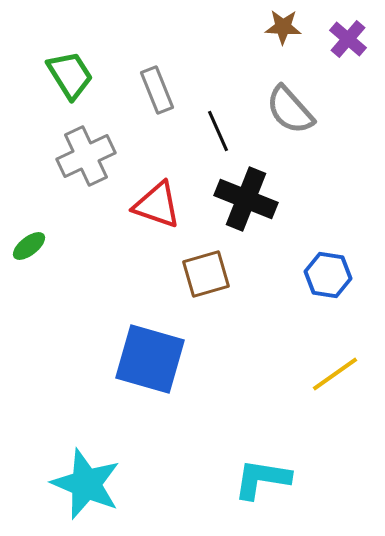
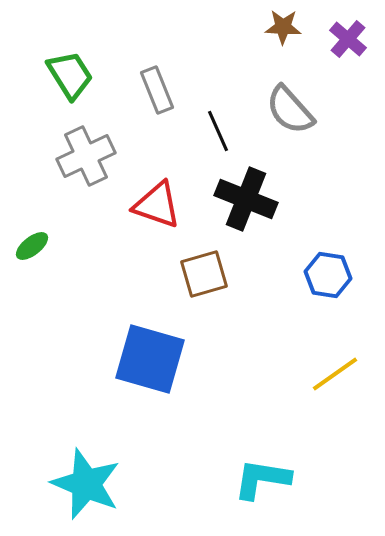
green ellipse: moved 3 px right
brown square: moved 2 px left
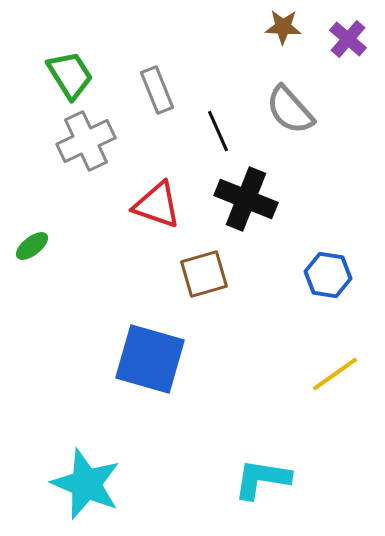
gray cross: moved 15 px up
